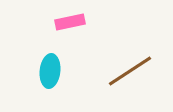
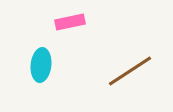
cyan ellipse: moved 9 px left, 6 px up
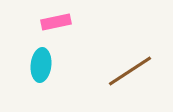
pink rectangle: moved 14 px left
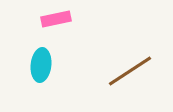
pink rectangle: moved 3 px up
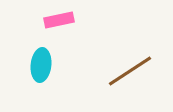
pink rectangle: moved 3 px right, 1 px down
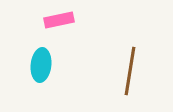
brown line: rotated 48 degrees counterclockwise
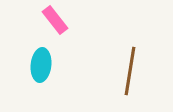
pink rectangle: moved 4 px left; rotated 64 degrees clockwise
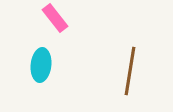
pink rectangle: moved 2 px up
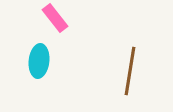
cyan ellipse: moved 2 px left, 4 px up
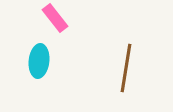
brown line: moved 4 px left, 3 px up
